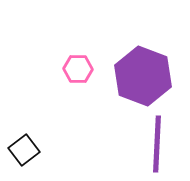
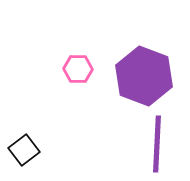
purple hexagon: moved 1 px right
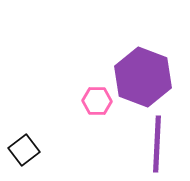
pink hexagon: moved 19 px right, 32 px down
purple hexagon: moved 1 px left, 1 px down
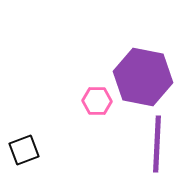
purple hexagon: rotated 10 degrees counterclockwise
black square: rotated 16 degrees clockwise
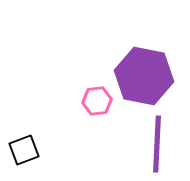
purple hexagon: moved 1 px right, 1 px up
pink hexagon: rotated 8 degrees counterclockwise
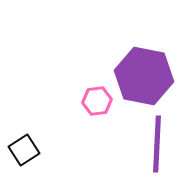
black square: rotated 12 degrees counterclockwise
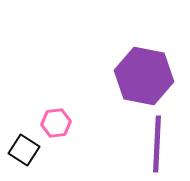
pink hexagon: moved 41 px left, 22 px down
black square: rotated 24 degrees counterclockwise
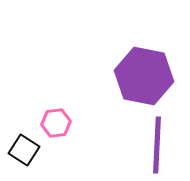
purple line: moved 1 px down
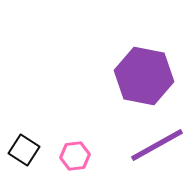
pink hexagon: moved 19 px right, 33 px down
purple line: rotated 58 degrees clockwise
